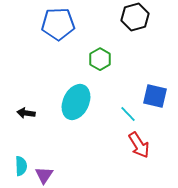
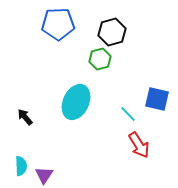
black hexagon: moved 23 px left, 15 px down
green hexagon: rotated 15 degrees clockwise
blue square: moved 2 px right, 3 px down
black arrow: moved 1 px left, 4 px down; rotated 42 degrees clockwise
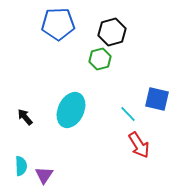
cyan ellipse: moved 5 px left, 8 px down
